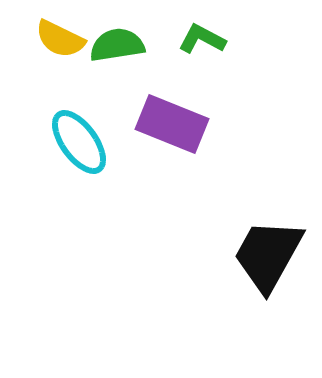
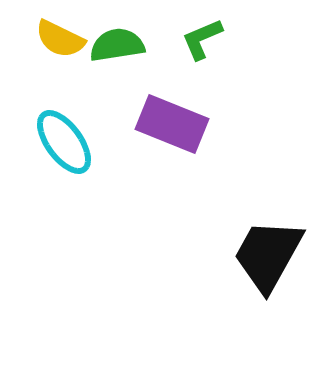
green L-shape: rotated 51 degrees counterclockwise
cyan ellipse: moved 15 px left
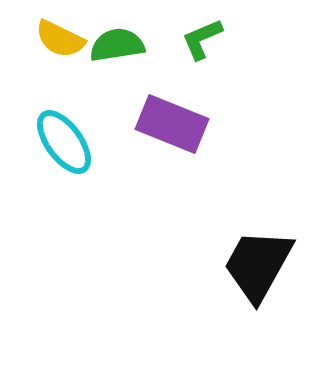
black trapezoid: moved 10 px left, 10 px down
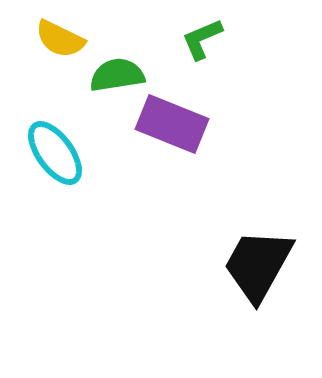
green semicircle: moved 30 px down
cyan ellipse: moved 9 px left, 11 px down
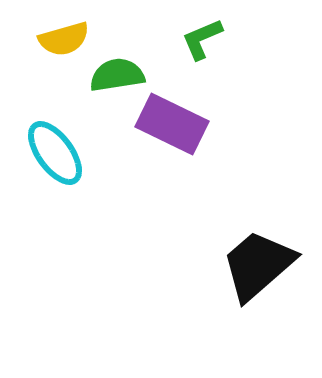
yellow semicircle: moved 4 px right; rotated 42 degrees counterclockwise
purple rectangle: rotated 4 degrees clockwise
black trapezoid: rotated 20 degrees clockwise
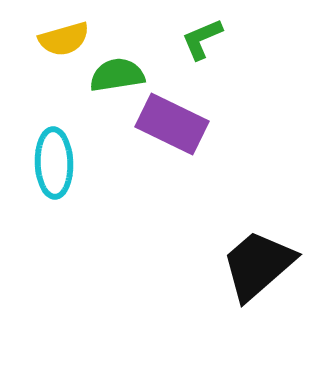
cyan ellipse: moved 1 px left, 10 px down; rotated 34 degrees clockwise
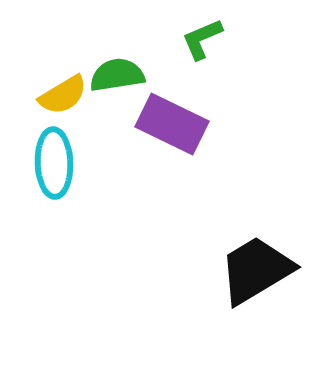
yellow semicircle: moved 1 px left, 56 px down; rotated 15 degrees counterclockwise
black trapezoid: moved 2 px left, 5 px down; rotated 10 degrees clockwise
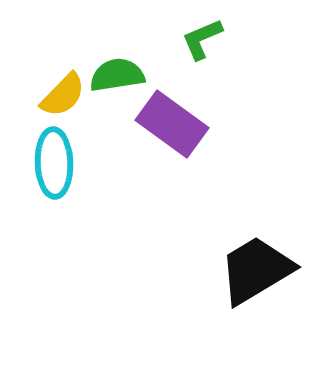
yellow semicircle: rotated 15 degrees counterclockwise
purple rectangle: rotated 10 degrees clockwise
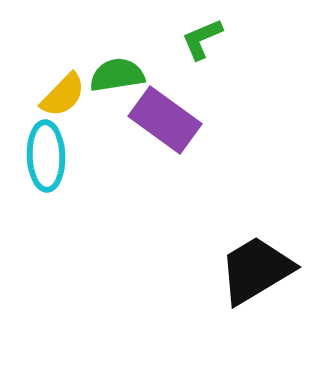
purple rectangle: moved 7 px left, 4 px up
cyan ellipse: moved 8 px left, 7 px up
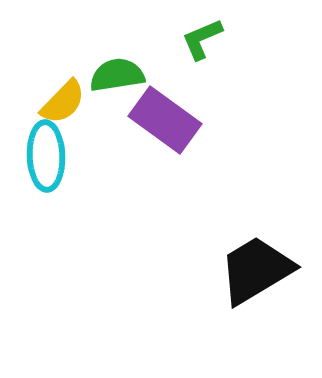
yellow semicircle: moved 7 px down
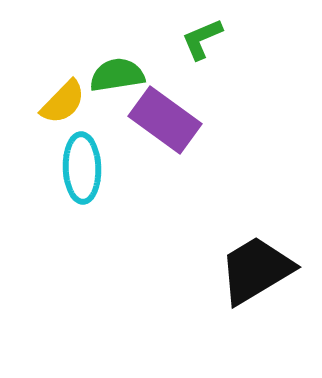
cyan ellipse: moved 36 px right, 12 px down
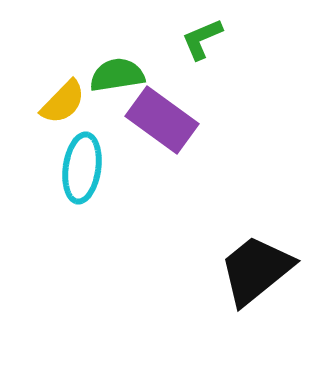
purple rectangle: moved 3 px left
cyan ellipse: rotated 10 degrees clockwise
black trapezoid: rotated 8 degrees counterclockwise
